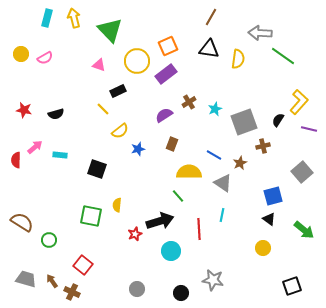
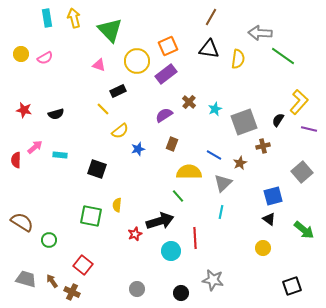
cyan rectangle at (47, 18): rotated 24 degrees counterclockwise
brown cross at (189, 102): rotated 16 degrees counterclockwise
gray triangle at (223, 183): rotated 42 degrees clockwise
cyan line at (222, 215): moved 1 px left, 3 px up
red line at (199, 229): moved 4 px left, 9 px down
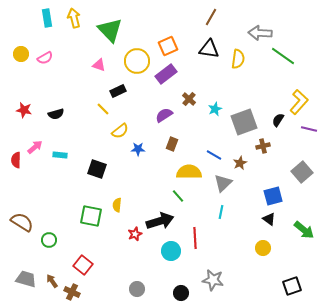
brown cross at (189, 102): moved 3 px up
blue star at (138, 149): rotated 16 degrees clockwise
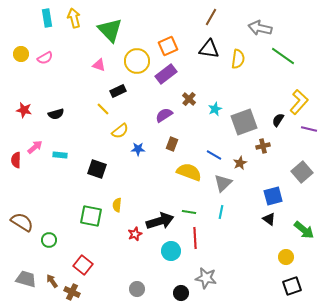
gray arrow at (260, 33): moved 5 px up; rotated 10 degrees clockwise
yellow semicircle at (189, 172): rotated 20 degrees clockwise
green line at (178, 196): moved 11 px right, 16 px down; rotated 40 degrees counterclockwise
yellow circle at (263, 248): moved 23 px right, 9 px down
gray star at (213, 280): moved 7 px left, 2 px up
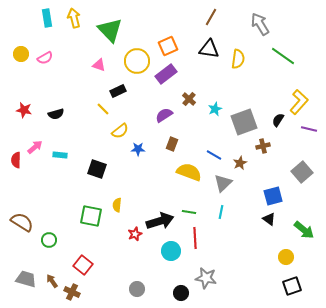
gray arrow at (260, 28): moved 4 px up; rotated 45 degrees clockwise
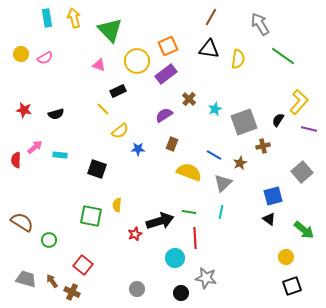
cyan circle at (171, 251): moved 4 px right, 7 px down
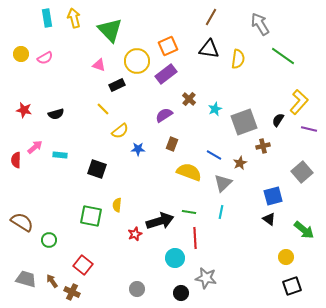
black rectangle at (118, 91): moved 1 px left, 6 px up
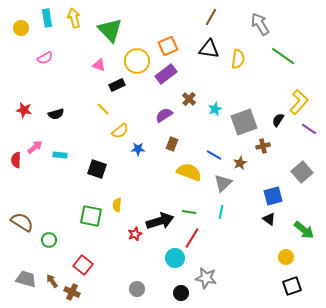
yellow circle at (21, 54): moved 26 px up
purple line at (309, 129): rotated 21 degrees clockwise
red line at (195, 238): moved 3 px left; rotated 35 degrees clockwise
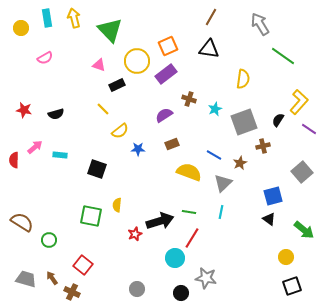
yellow semicircle at (238, 59): moved 5 px right, 20 px down
brown cross at (189, 99): rotated 24 degrees counterclockwise
brown rectangle at (172, 144): rotated 48 degrees clockwise
red semicircle at (16, 160): moved 2 px left
brown arrow at (52, 281): moved 3 px up
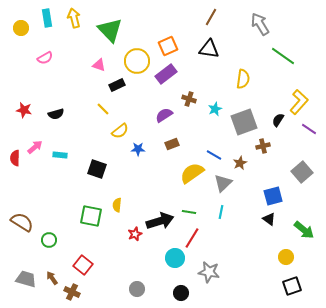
red semicircle at (14, 160): moved 1 px right, 2 px up
yellow semicircle at (189, 172): moved 3 px right, 1 px down; rotated 55 degrees counterclockwise
gray star at (206, 278): moved 3 px right, 6 px up
